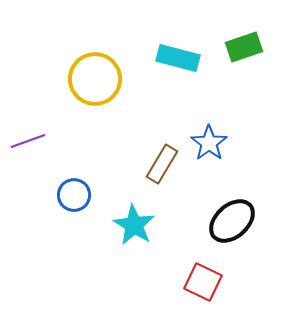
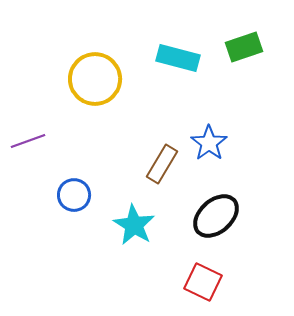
black ellipse: moved 16 px left, 5 px up
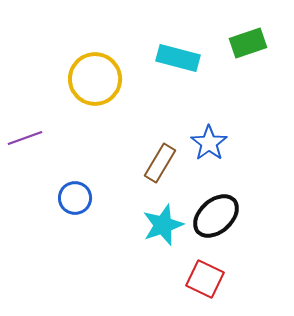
green rectangle: moved 4 px right, 4 px up
purple line: moved 3 px left, 3 px up
brown rectangle: moved 2 px left, 1 px up
blue circle: moved 1 px right, 3 px down
cyan star: moved 29 px right; rotated 21 degrees clockwise
red square: moved 2 px right, 3 px up
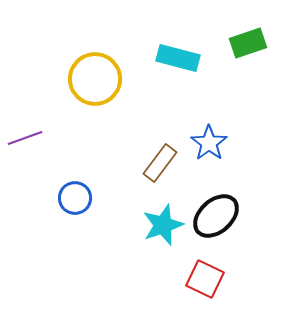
brown rectangle: rotated 6 degrees clockwise
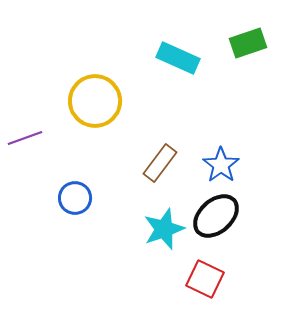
cyan rectangle: rotated 9 degrees clockwise
yellow circle: moved 22 px down
blue star: moved 12 px right, 22 px down
cyan star: moved 1 px right, 4 px down
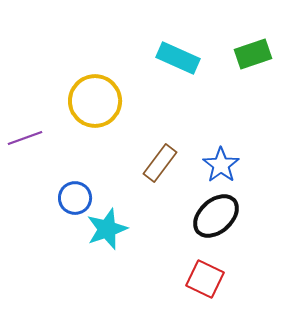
green rectangle: moved 5 px right, 11 px down
cyan star: moved 57 px left
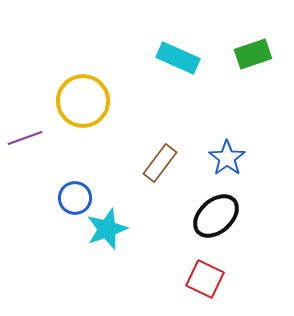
yellow circle: moved 12 px left
blue star: moved 6 px right, 7 px up
